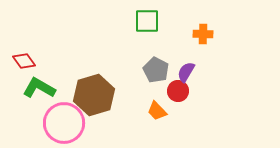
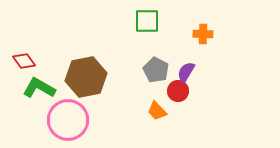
brown hexagon: moved 8 px left, 18 px up; rotated 6 degrees clockwise
pink circle: moved 4 px right, 3 px up
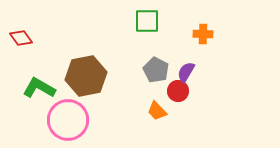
red diamond: moved 3 px left, 23 px up
brown hexagon: moved 1 px up
